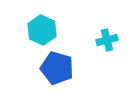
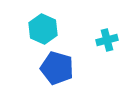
cyan hexagon: moved 1 px right, 1 px up
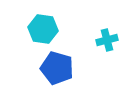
cyan hexagon: rotated 16 degrees counterclockwise
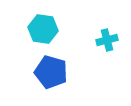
blue pentagon: moved 6 px left, 4 px down
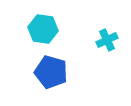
cyan cross: rotated 10 degrees counterclockwise
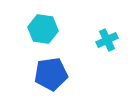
blue pentagon: moved 2 px down; rotated 24 degrees counterclockwise
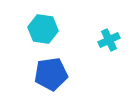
cyan cross: moved 2 px right
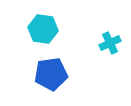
cyan cross: moved 1 px right, 3 px down
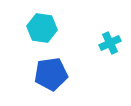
cyan hexagon: moved 1 px left, 1 px up
